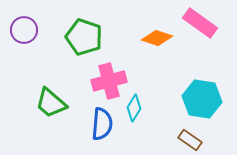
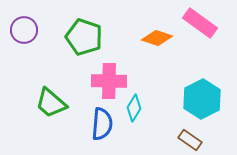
pink cross: rotated 16 degrees clockwise
cyan hexagon: rotated 24 degrees clockwise
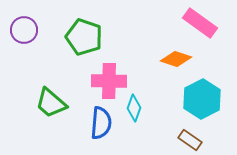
orange diamond: moved 19 px right, 21 px down
cyan diamond: rotated 12 degrees counterclockwise
blue semicircle: moved 1 px left, 1 px up
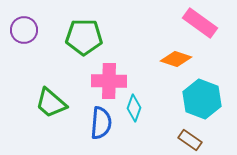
green pentagon: rotated 18 degrees counterclockwise
cyan hexagon: rotated 12 degrees counterclockwise
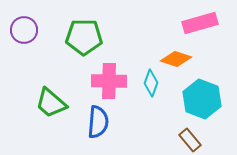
pink rectangle: rotated 52 degrees counterclockwise
cyan diamond: moved 17 px right, 25 px up
blue semicircle: moved 3 px left, 1 px up
brown rectangle: rotated 15 degrees clockwise
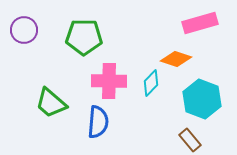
cyan diamond: rotated 24 degrees clockwise
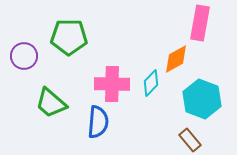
pink rectangle: rotated 64 degrees counterclockwise
purple circle: moved 26 px down
green pentagon: moved 15 px left
orange diamond: rotated 48 degrees counterclockwise
pink cross: moved 3 px right, 3 px down
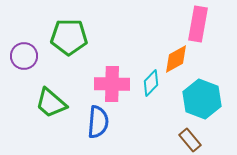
pink rectangle: moved 2 px left, 1 px down
